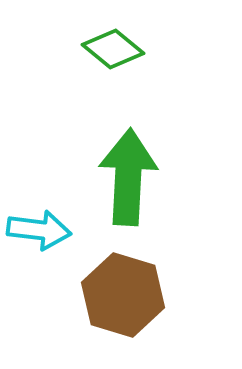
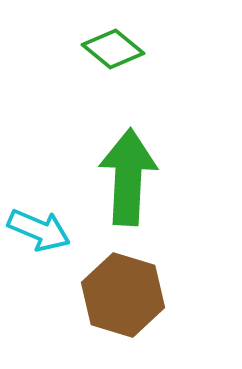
cyan arrow: rotated 16 degrees clockwise
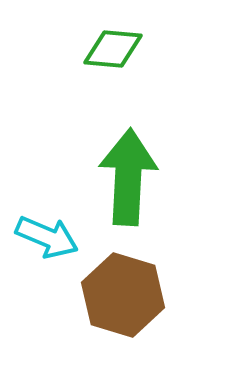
green diamond: rotated 34 degrees counterclockwise
cyan arrow: moved 8 px right, 7 px down
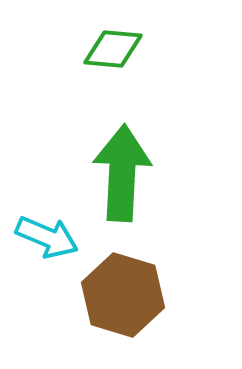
green arrow: moved 6 px left, 4 px up
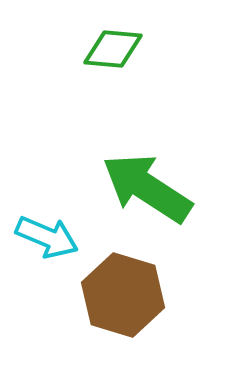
green arrow: moved 25 px right, 15 px down; rotated 60 degrees counterclockwise
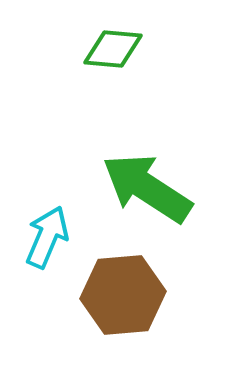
cyan arrow: rotated 90 degrees counterclockwise
brown hexagon: rotated 22 degrees counterclockwise
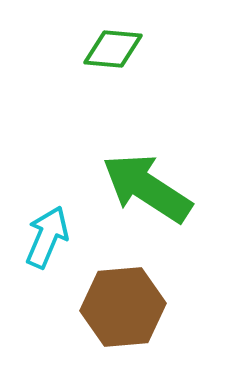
brown hexagon: moved 12 px down
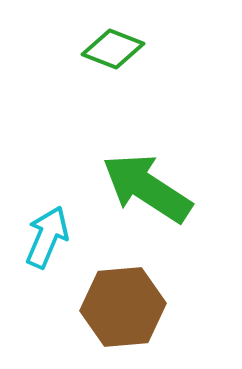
green diamond: rotated 16 degrees clockwise
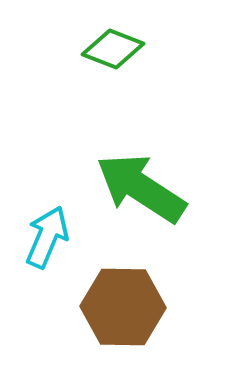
green arrow: moved 6 px left
brown hexagon: rotated 6 degrees clockwise
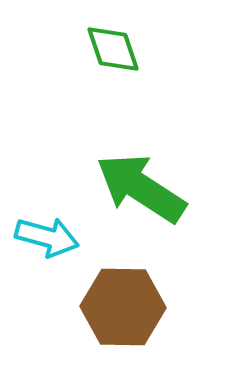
green diamond: rotated 50 degrees clockwise
cyan arrow: rotated 82 degrees clockwise
